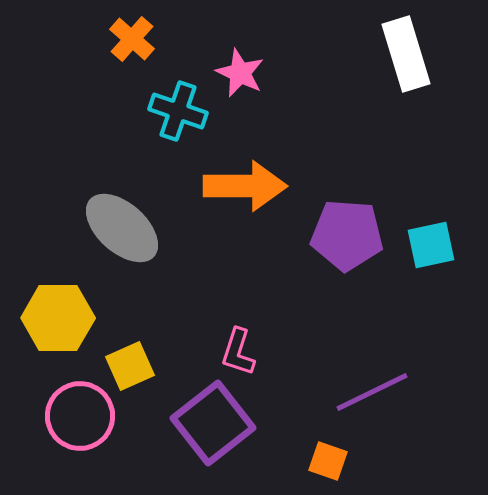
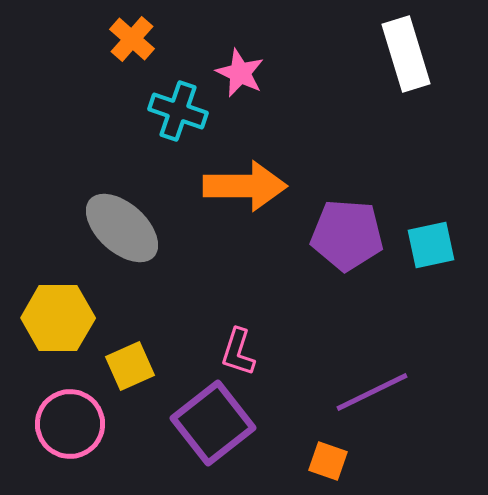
pink circle: moved 10 px left, 8 px down
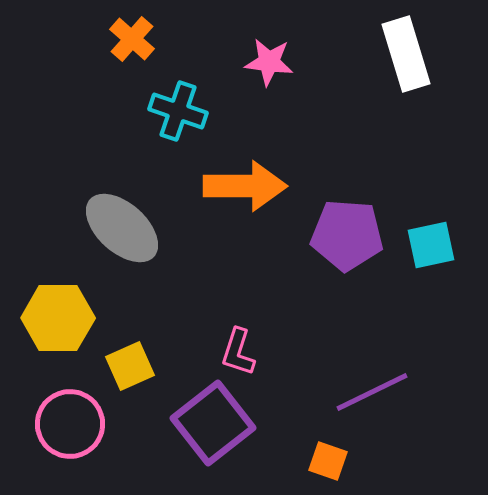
pink star: moved 29 px right, 11 px up; rotated 18 degrees counterclockwise
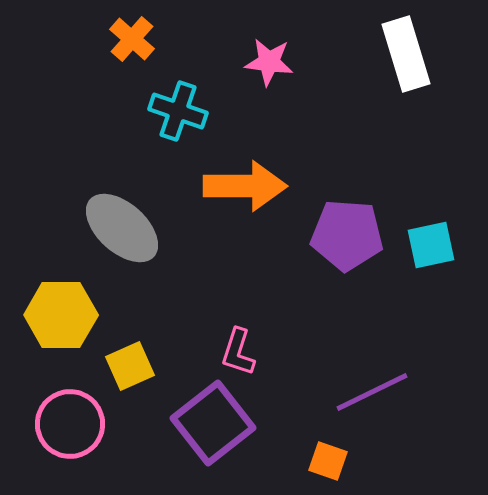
yellow hexagon: moved 3 px right, 3 px up
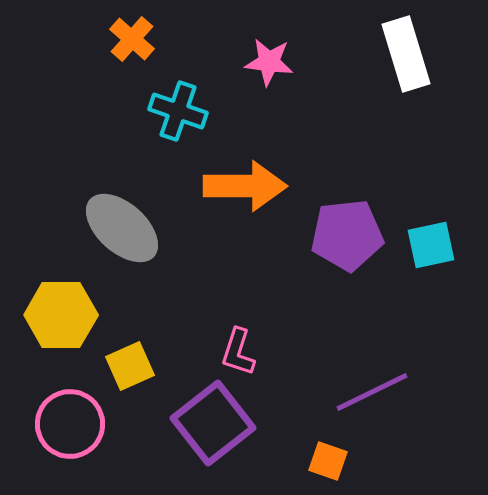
purple pentagon: rotated 10 degrees counterclockwise
